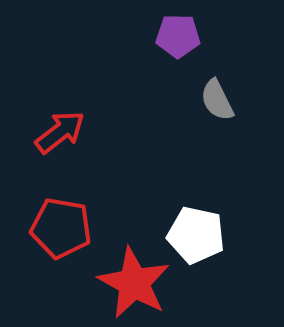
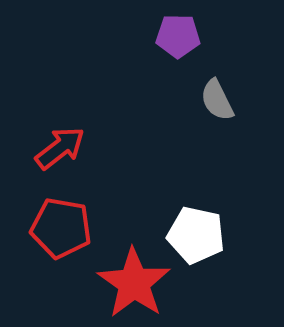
red arrow: moved 16 px down
red star: rotated 6 degrees clockwise
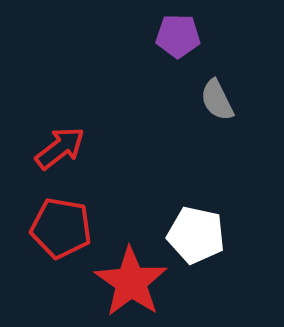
red star: moved 3 px left, 1 px up
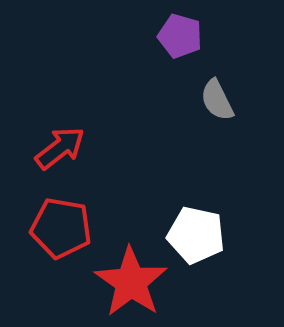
purple pentagon: moved 2 px right; rotated 15 degrees clockwise
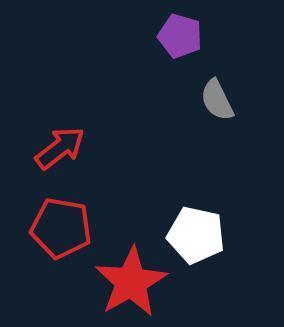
red star: rotated 8 degrees clockwise
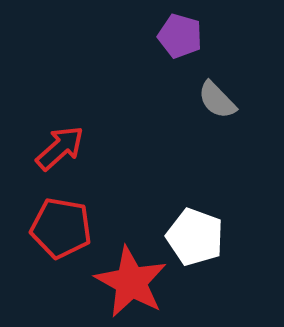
gray semicircle: rotated 18 degrees counterclockwise
red arrow: rotated 4 degrees counterclockwise
white pentagon: moved 1 px left, 2 px down; rotated 8 degrees clockwise
red star: rotated 14 degrees counterclockwise
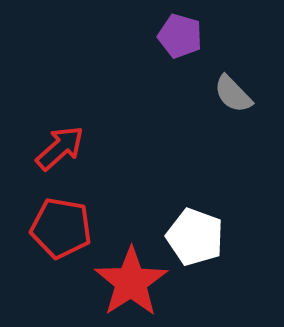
gray semicircle: moved 16 px right, 6 px up
red star: rotated 10 degrees clockwise
